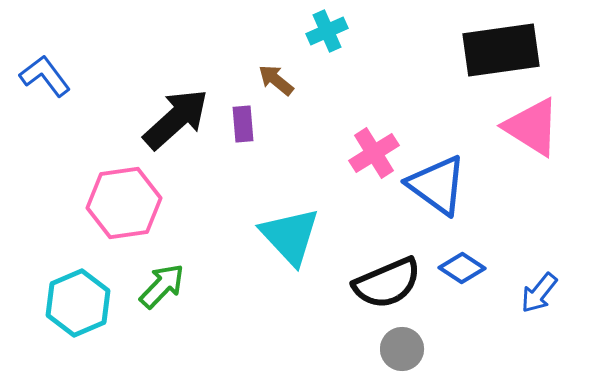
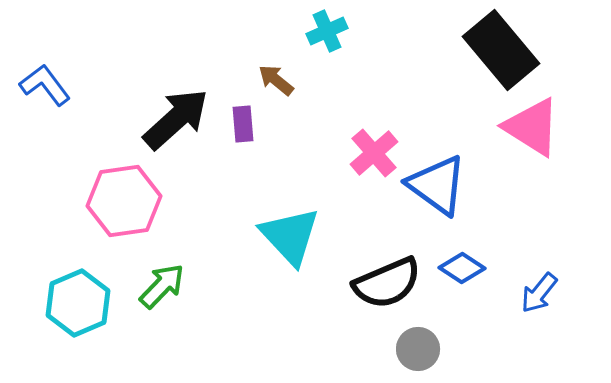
black rectangle: rotated 58 degrees clockwise
blue L-shape: moved 9 px down
pink cross: rotated 9 degrees counterclockwise
pink hexagon: moved 2 px up
gray circle: moved 16 px right
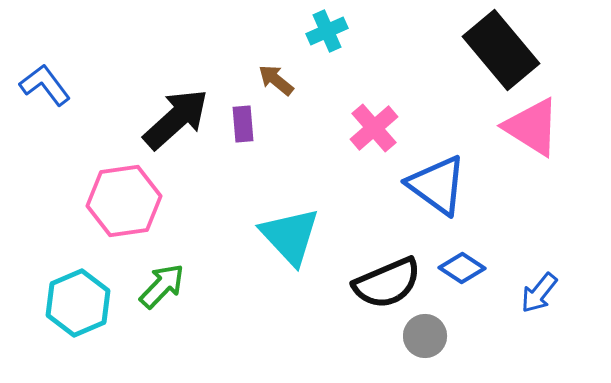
pink cross: moved 25 px up
gray circle: moved 7 px right, 13 px up
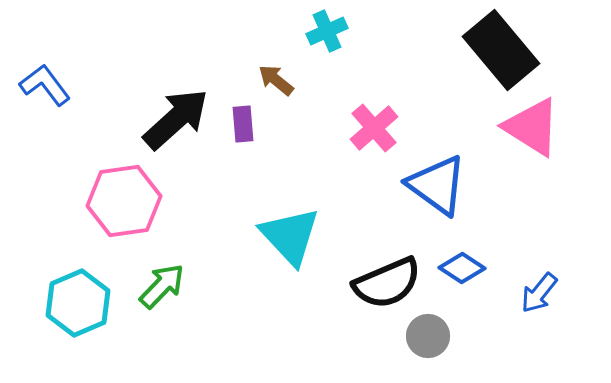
gray circle: moved 3 px right
